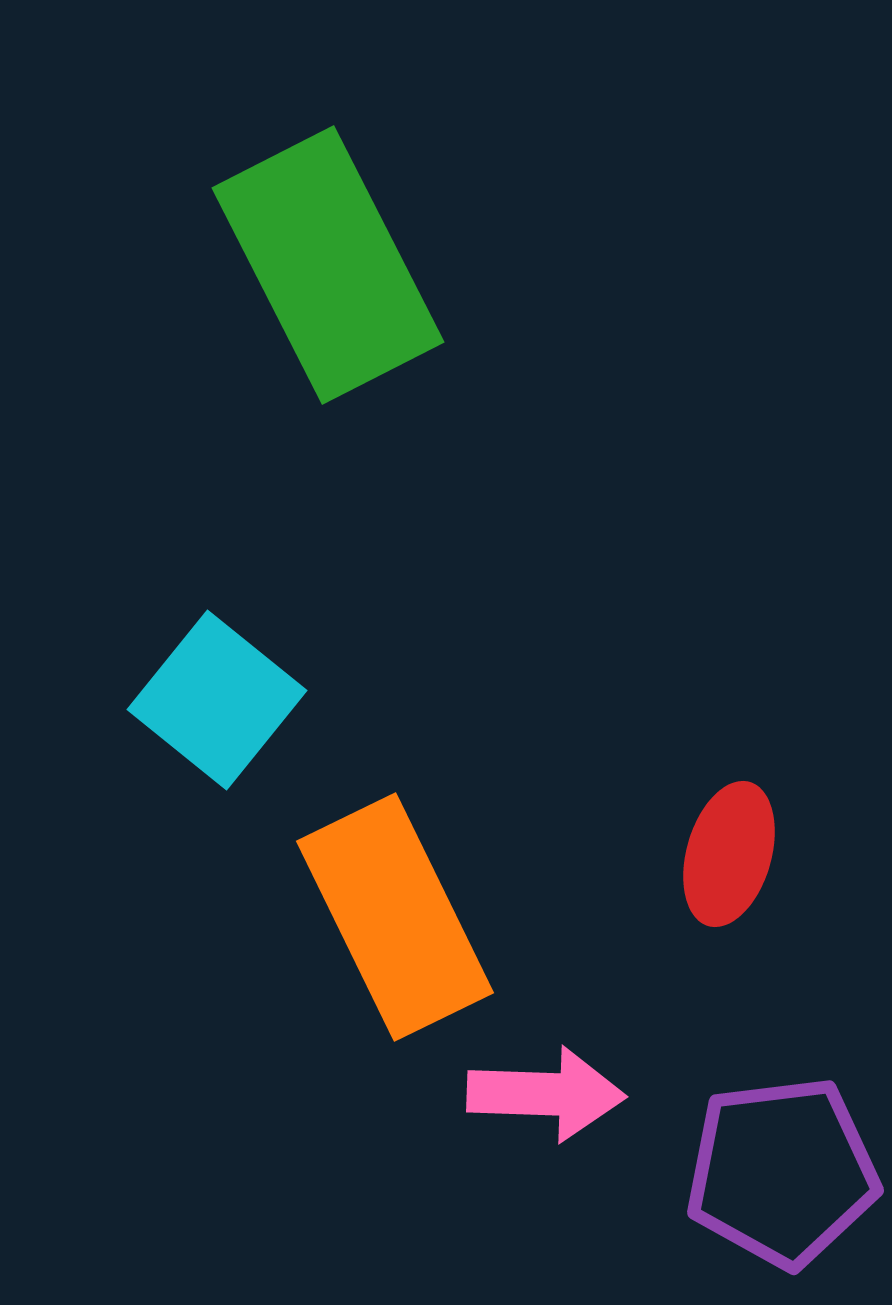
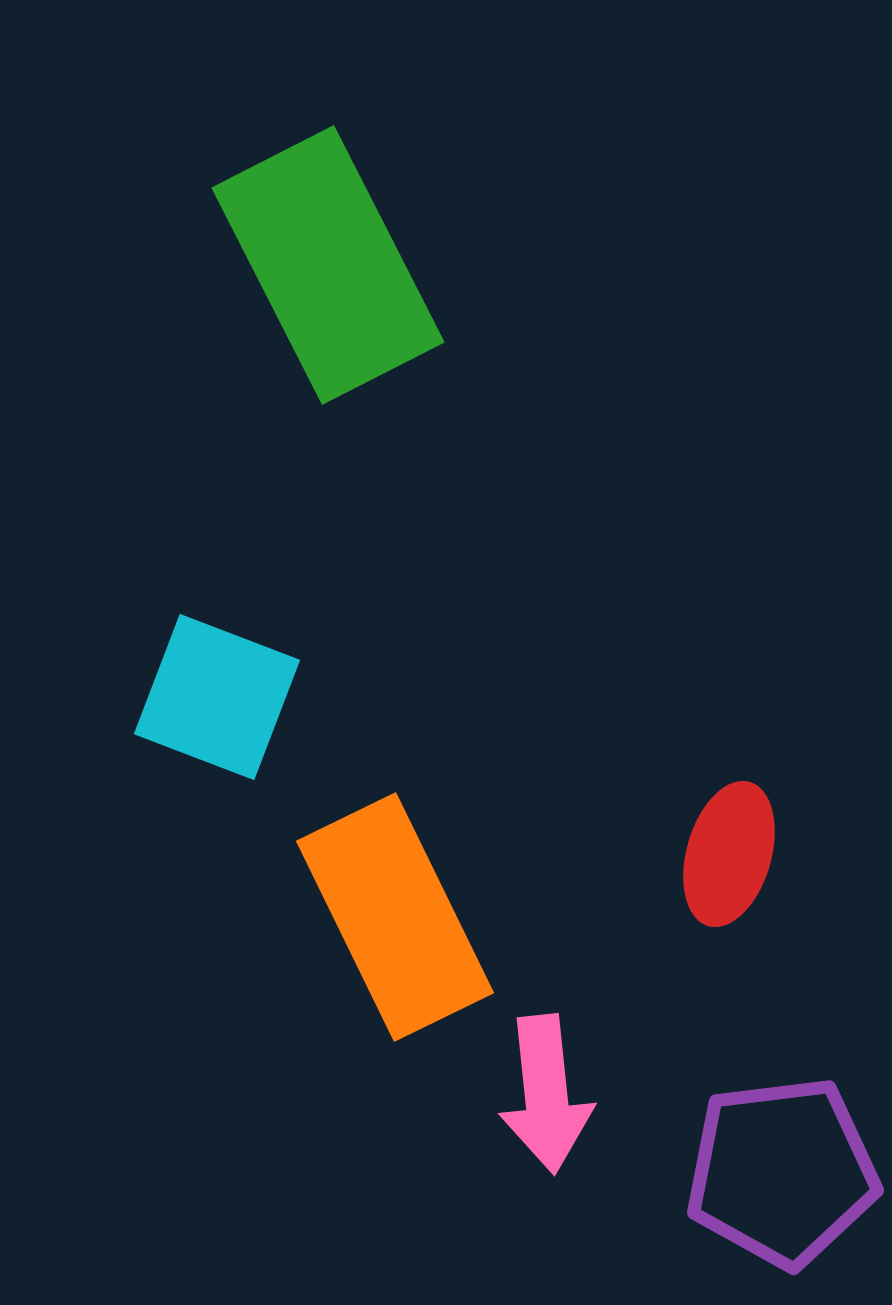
cyan square: moved 3 px up; rotated 18 degrees counterclockwise
pink arrow: rotated 82 degrees clockwise
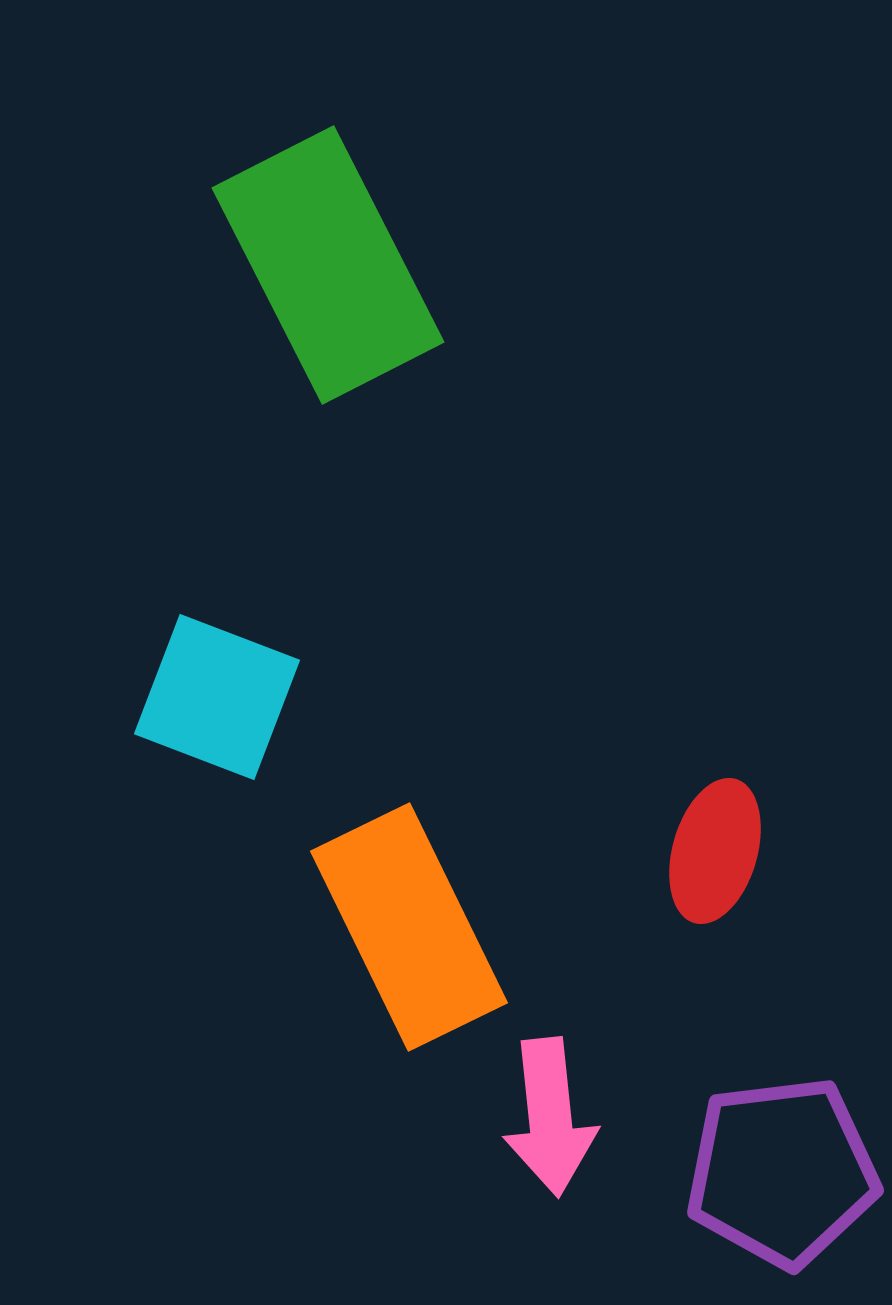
red ellipse: moved 14 px left, 3 px up
orange rectangle: moved 14 px right, 10 px down
pink arrow: moved 4 px right, 23 px down
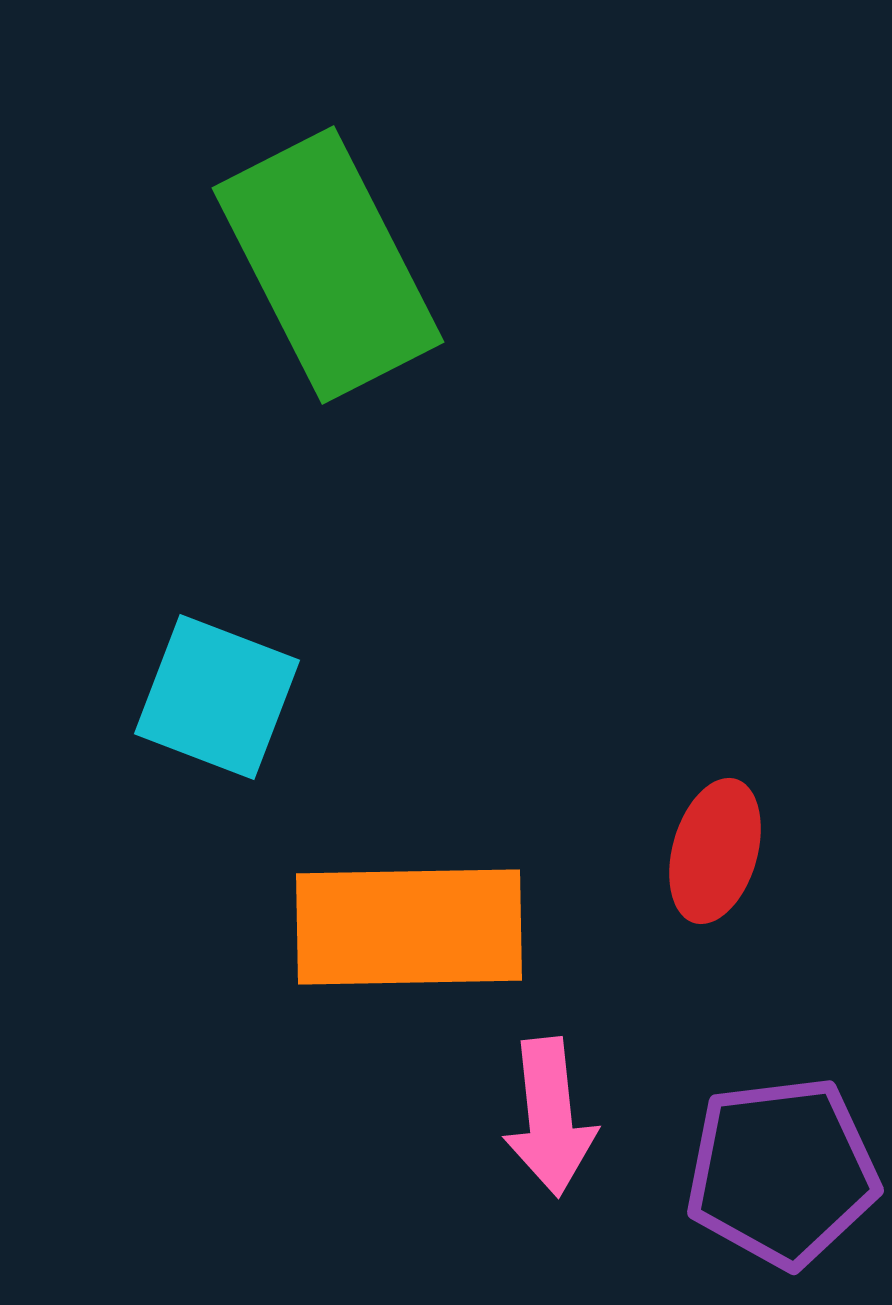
orange rectangle: rotated 65 degrees counterclockwise
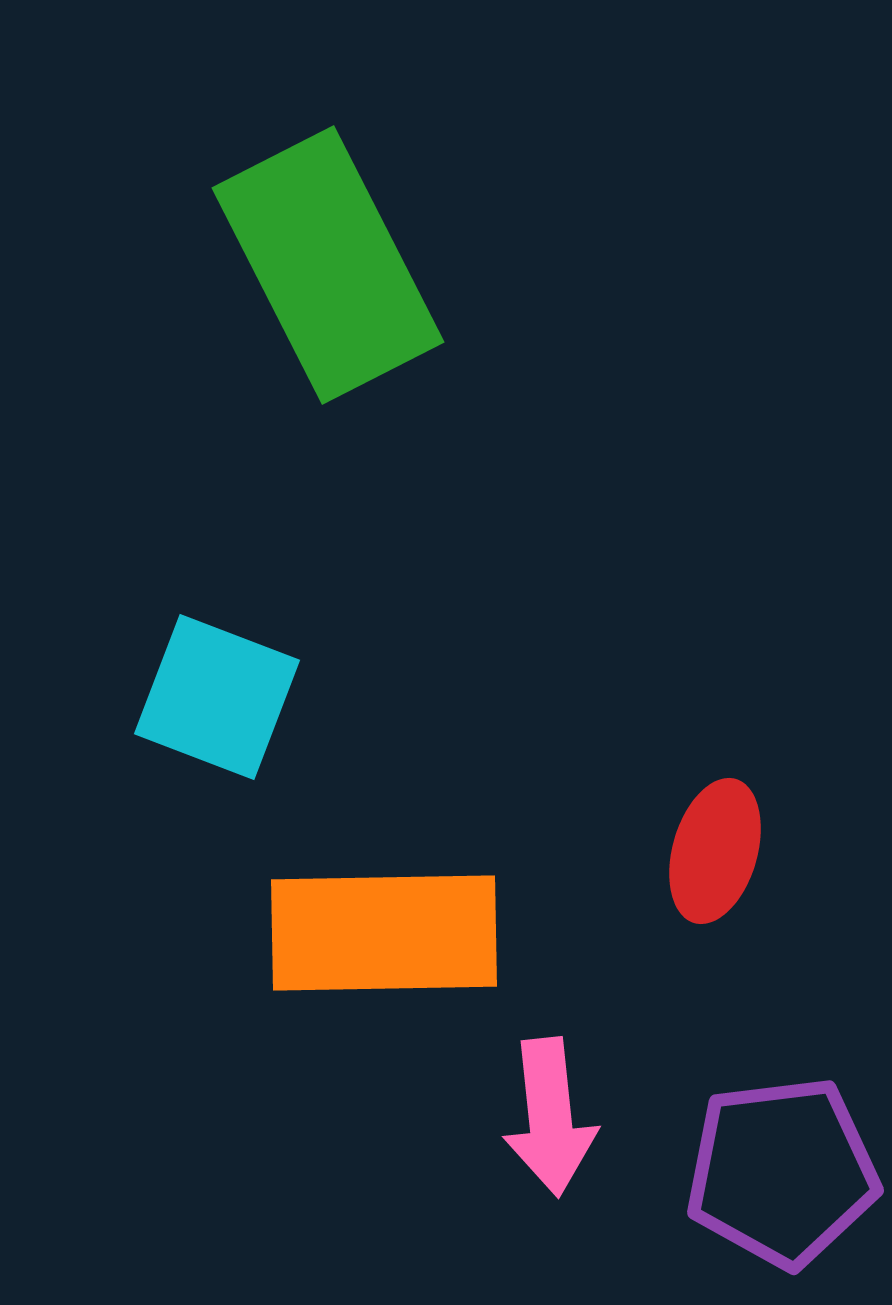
orange rectangle: moved 25 px left, 6 px down
